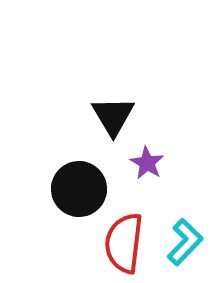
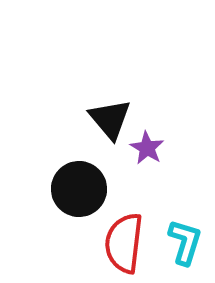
black triangle: moved 3 px left, 3 px down; rotated 9 degrees counterclockwise
purple star: moved 15 px up
cyan L-shape: rotated 27 degrees counterclockwise
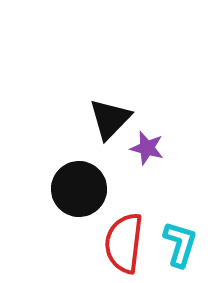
black triangle: rotated 24 degrees clockwise
purple star: rotated 16 degrees counterclockwise
cyan L-shape: moved 5 px left, 2 px down
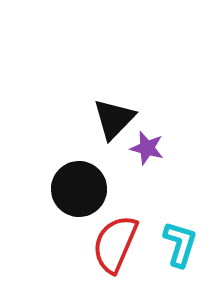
black triangle: moved 4 px right
red semicircle: moved 9 px left, 1 px down; rotated 16 degrees clockwise
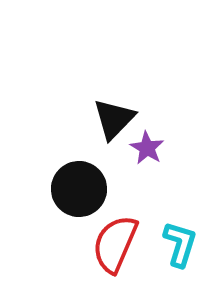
purple star: rotated 16 degrees clockwise
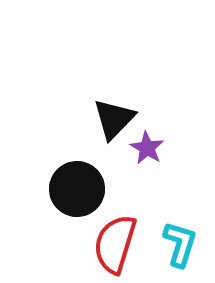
black circle: moved 2 px left
red semicircle: rotated 6 degrees counterclockwise
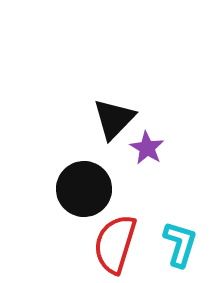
black circle: moved 7 px right
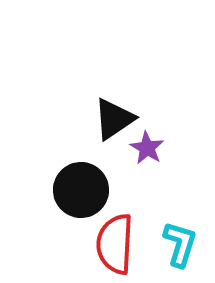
black triangle: rotated 12 degrees clockwise
black circle: moved 3 px left, 1 px down
red semicircle: rotated 14 degrees counterclockwise
